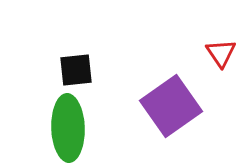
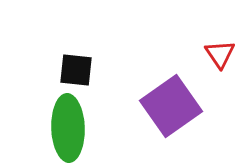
red triangle: moved 1 px left, 1 px down
black square: rotated 12 degrees clockwise
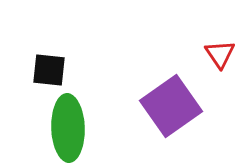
black square: moved 27 px left
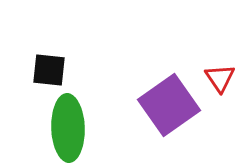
red triangle: moved 24 px down
purple square: moved 2 px left, 1 px up
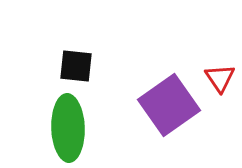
black square: moved 27 px right, 4 px up
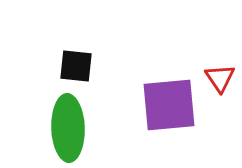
purple square: rotated 30 degrees clockwise
